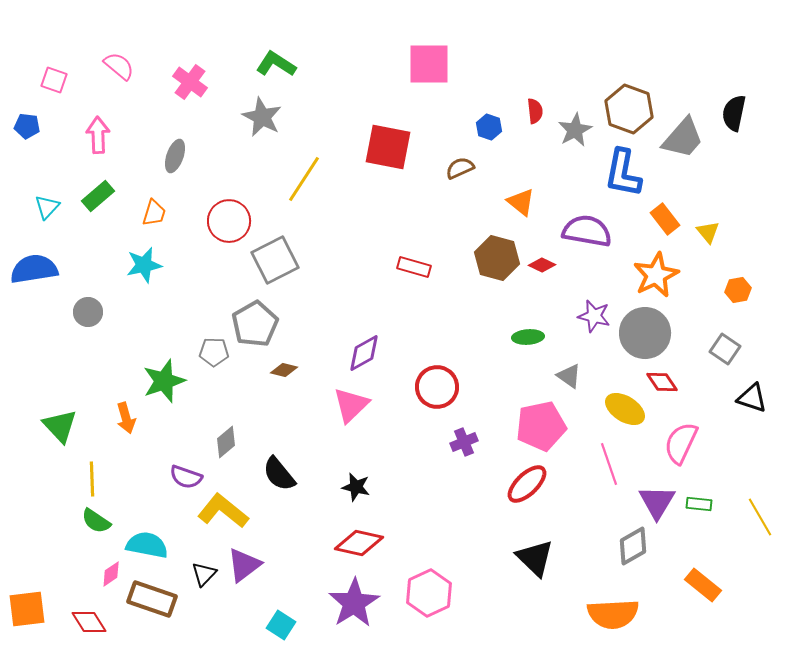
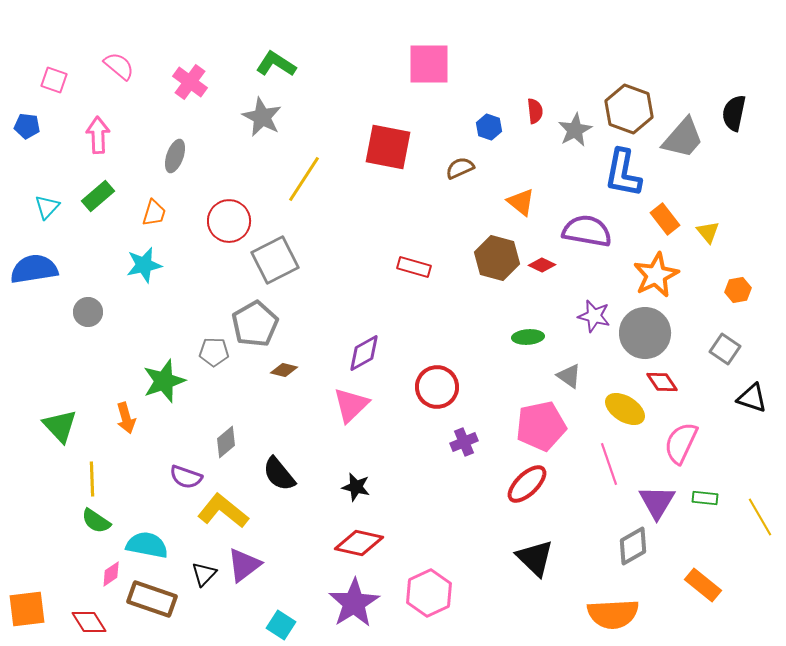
green rectangle at (699, 504): moved 6 px right, 6 px up
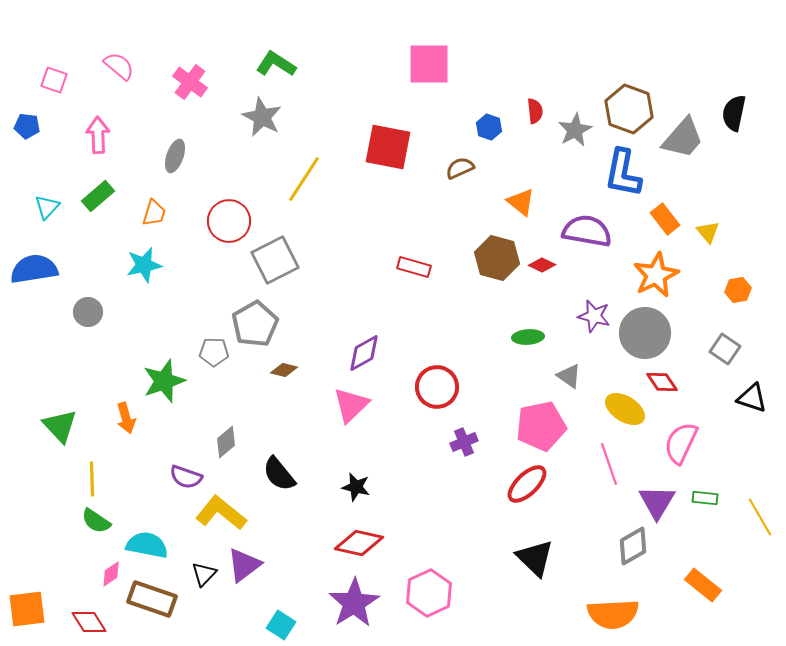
yellow L-shape at (223, 511): moved 2 px left, 2 px down
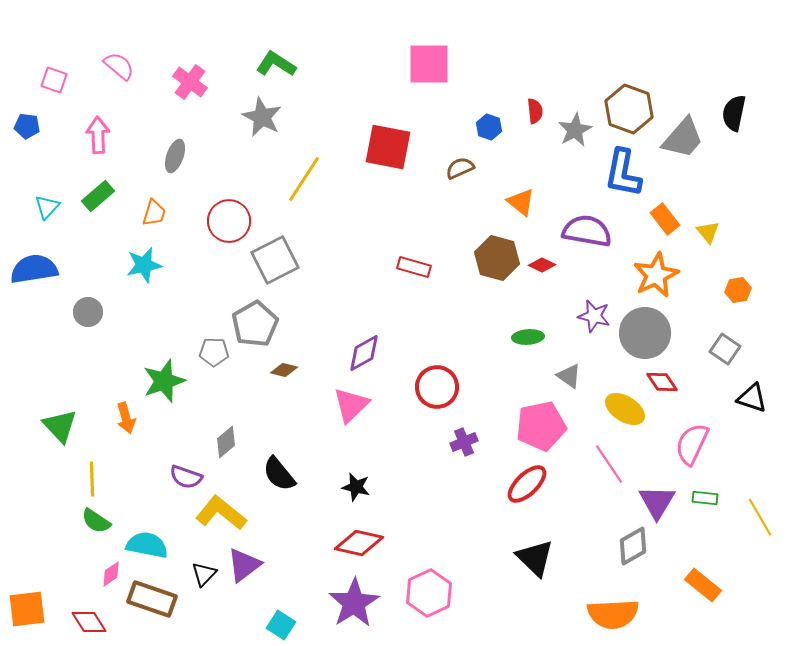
pink semicircle at (681, 443): moved 11 px right, 1 px down
pink line at (609, 464): rotated 15 degrees counterclockwise
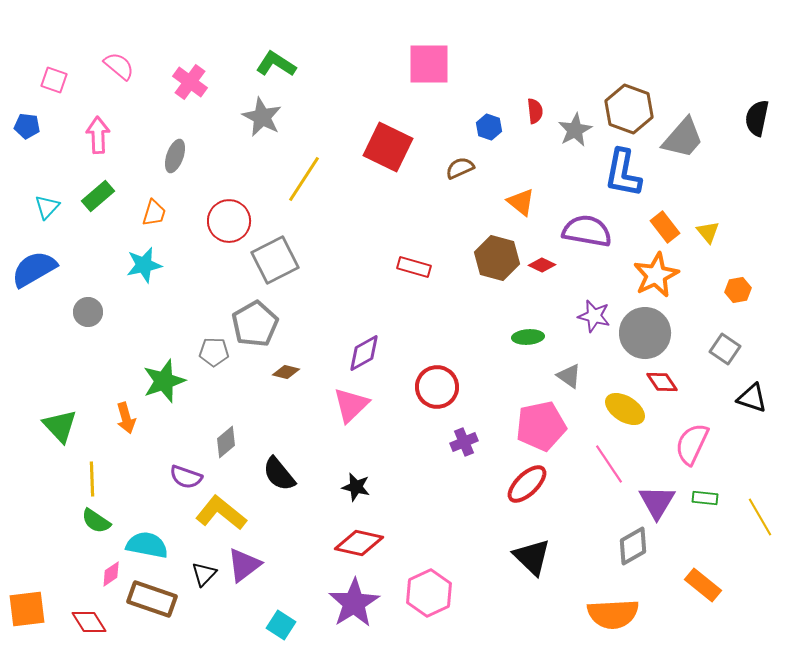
black semicircle at (734, 113): moved 23 px right, 5 px down
red square at (388, 147): rotated 15 degrees clockwise
orange rectangle at (665, 219): moved 8 px down
blue semicircle at (34, 269): rotated 21 degrees counterclockwise
brown diamond at (284, 370): moved 2 px right, 2 px down
black triangle at (535, 558): moved 3 px left, 1 px up
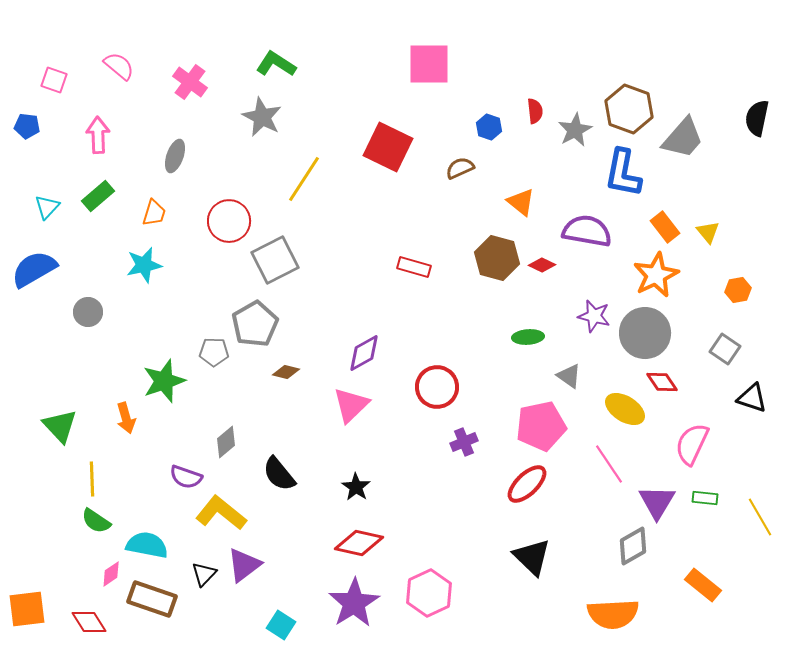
black star at (356, 487): rotated 20 degrees clockwise
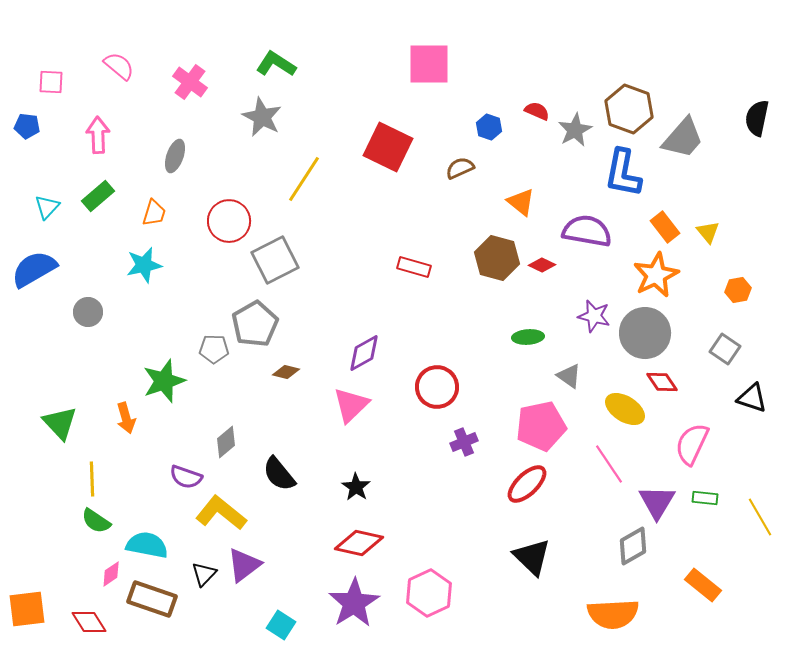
pink square at (54, 80): moved 3 px left, 2 px down; rotated 16 degrees counterclockwise
red semicircle at (535, 111): moved 2 px right; rotated 60 degrees counterclockwise
gray pentagon at (214, 352): moved 3 px up
green triangle at (60, 426): moved 3 px up
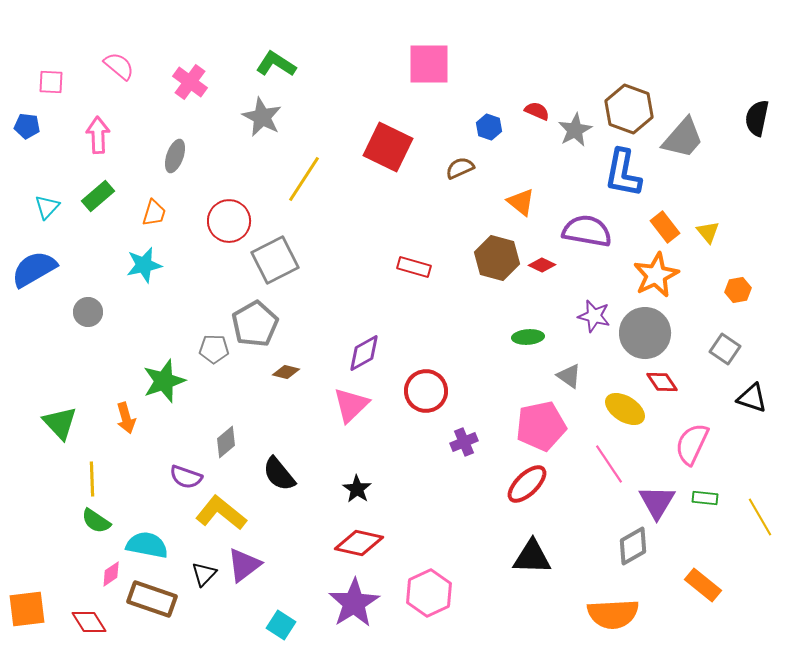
red circle at (437, 387): moved 11 px left, 4 px down
black star at (356, 487): moved 1 px right, 2 px down
black triangle at (532, 557): rotated 42 degrees counterclockwise
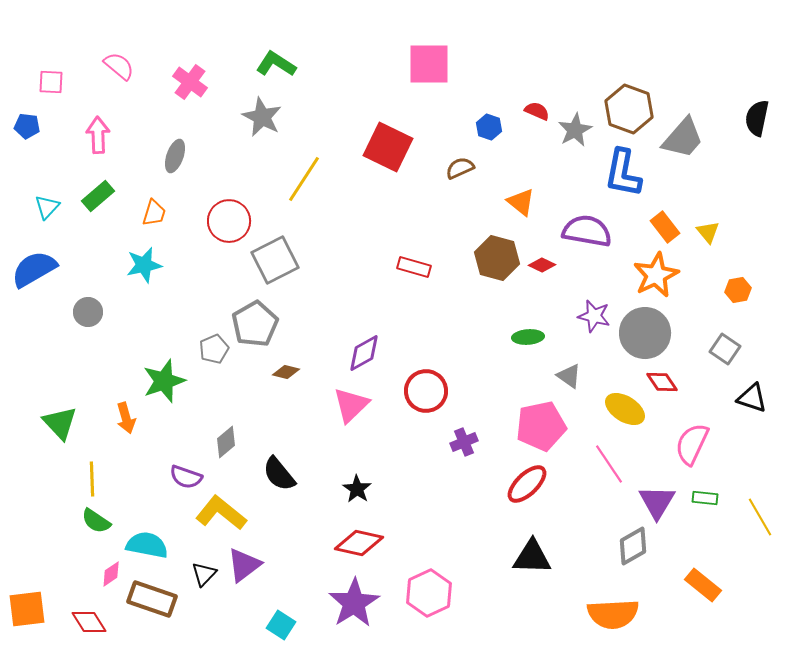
gray pentagon at (214, 349): rotated 24 degrees counterclockwise
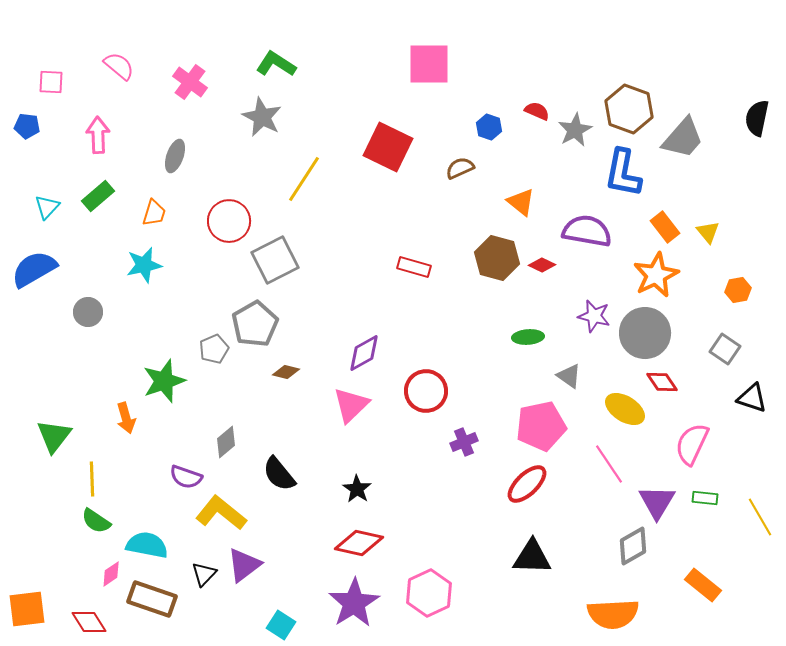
green triangle at (60, 423): moved 6 px left, 13 px down; rotated 21 degrees clockwise
